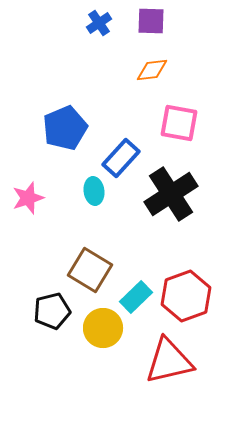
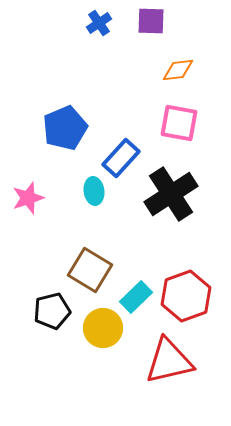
orange diamond: moved 26 px right
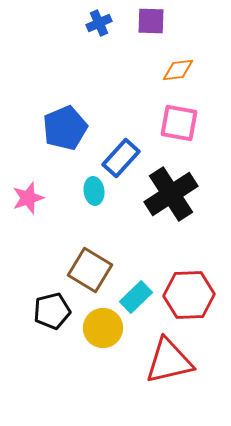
blue cross: rotated 10 degrees clockwise
red hexagon: moved 3 px right, 1 px up; rotated 18 degrees clockwise
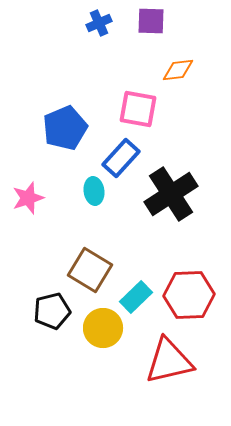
pink square: moved 41 px left, 14 px up
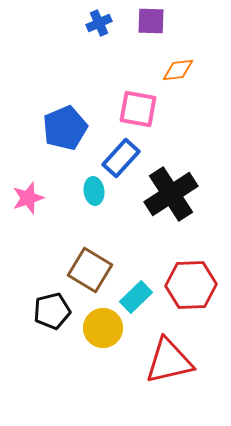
red hexagon: moved 2 px right, 10 px up
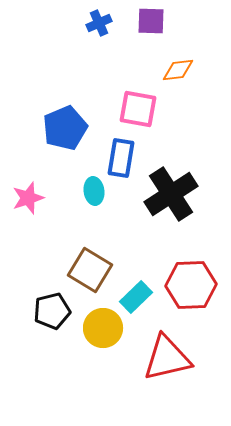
blue rectangle: rotated 33 degrees counterclockwise
red triangle: moved 2 px left, 3 px up
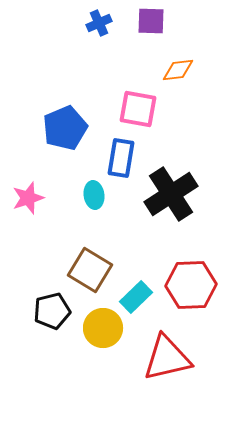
cyan ellipse: moved 4 px down
